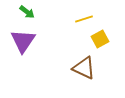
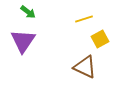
green arrow: moved 1 px right
brown triangle: moved 1 px right, 1 px up
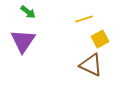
brown triangle: moved 6 px right, 2 px up
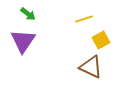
green arrow: moved 2 px down
yellow square: moved 1 px right, 1 px down
brown triangle: moved 2 px down
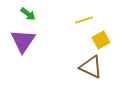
yellow line: moved 1 px down
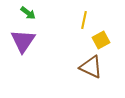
green arrow: moved 1 px up
yellow line: rotated 60 degrees counterclockwise
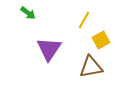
yellow line: rotated 18 degrees clockwise
purple triangle: moved 26 px right, 8 px down
brown triangle: rotated 35 degrees counterclockwise
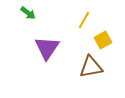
yellow square: moved 2 px right
purple triangle: moved 2 px left, 1 px up
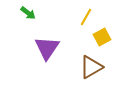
yellow line: moved 2 px right, 3 px up
yellow square: moved 1 px left, 3 px up
brown triangle: rotated 20 degrees counterclockwise
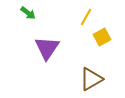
brown triangle: moved 12 px down
